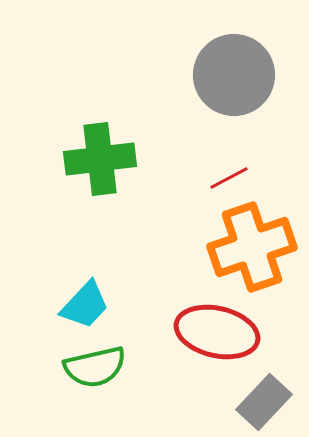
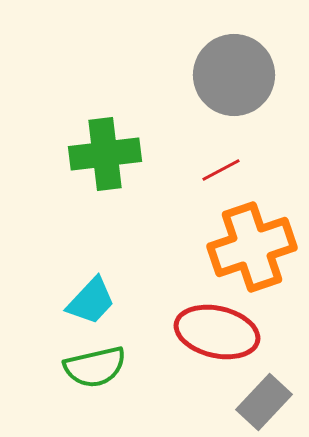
green cross: moved 5 px right, 5 px up
red line: moved 8 px left, 8 px up
cyan trapezoid: moved 6 px right, 4 px up
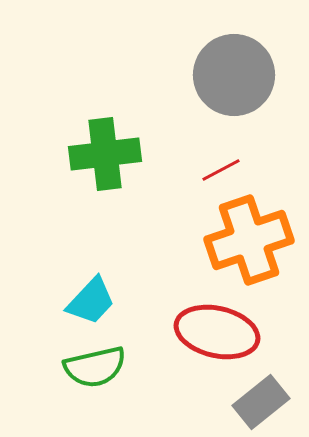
orange cross: moved 3 px left, 7 px up
gray rectangle: moved 3 px left; rotated 8 degrees clockwise
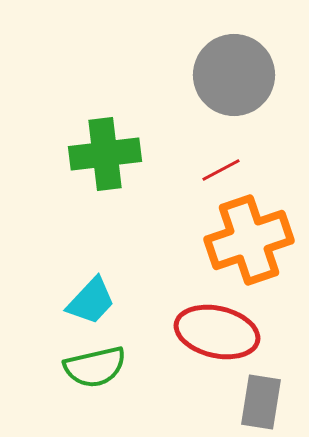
gray rectangle: rotated 42 degrees counterclockwise
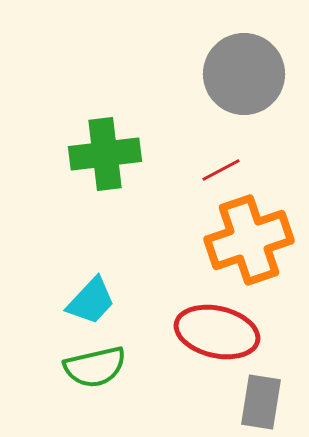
gray circle: moved 10 px right, 1 px up
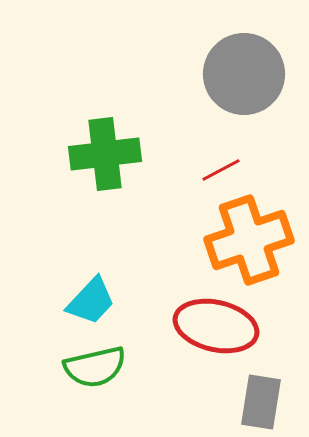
red ellipse: moved 1 px left, 6 px up
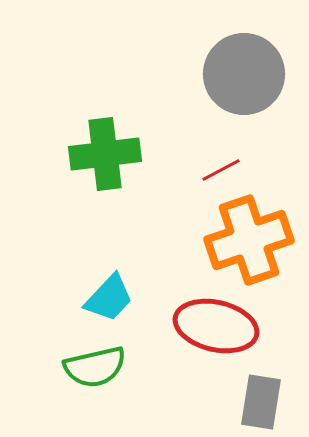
cyan trapezoid: moved 18 px right, 3 px up
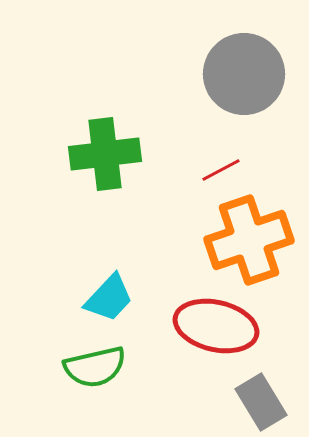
gray rectangle: rotated 40 degrees counterclockwise
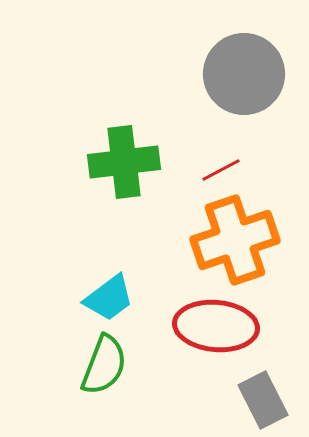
green cross: moved 19 px right, 8 px down
orange cross: moved 14 px left
cyan trapezoid: rotated 10 degrees clockwise
red ellipse: rotated 8 degrees counterclockwise
green semicircle: moved 9 px right, 2 px up; rotated 56 degrees counterclockwise
gray rectangle: moved 2 px right, 2 px up; rotated 4 degrees clockwise
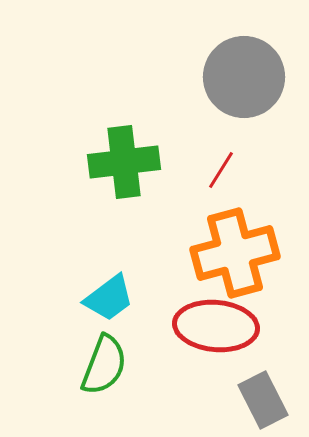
gray circle: moved 3 px down
red line: rotated 30 degrees counterclockwise
orange cross: moved 13 px down; rotated 4 degrees clockwise
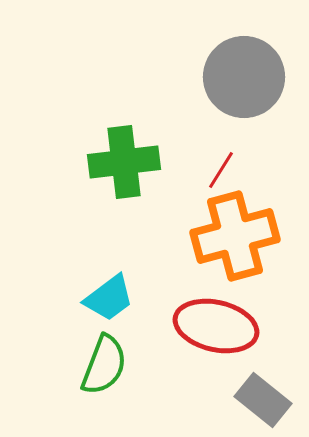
orange cross: moved 17 px up
red ellipse: rotated 8 degrees clockwise
gray rectangle: rotated 24 degrees counterclockwise
